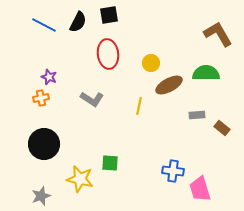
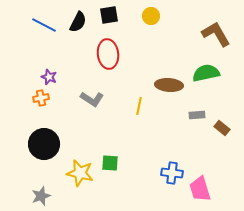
brown L-shape: moved 2 px left
yellow circle: moved 47 px up
green semicircle: rotated 12 degrees counterclockwise
brown ellipse: rotated 32 degrees clockwise
blue cross: moved 1 px left, 2 px down
yellow star: moved 6 px up
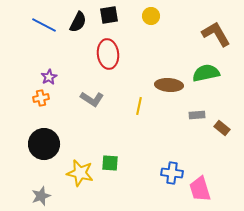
purple star: rotated 21 degrees clockwise
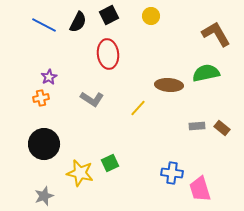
black square: rotated 18 degrees counterclockwise
yellow line: moved 1 px left, 2 px down; rotated 30 degrees clockwise
gray rectangle: moved 11 px down
green square: rotated 30 degrees counterclockwise
gray star: moved 3 px right
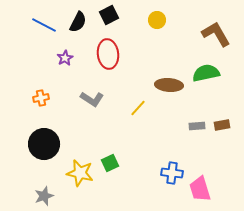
yellow circle: moved 6 px right, 4 px down
purple star: moved 16 px right, 19 px up
brown rectangle: moved 3 px up; rotated 49 degrees counterclockwise
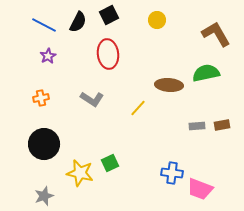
purple star: moved 17 px left, 2 px up
pink trapezoid: rotated 52 degrees counterclockwise
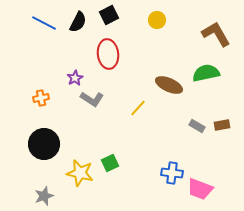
blue line: moved 2 px up
purple star: moved 27 px right, 22 px down
brown ellipse: rotated 20 degrees clockwise
gray rectangle: rotated 35 degrees clockwise
